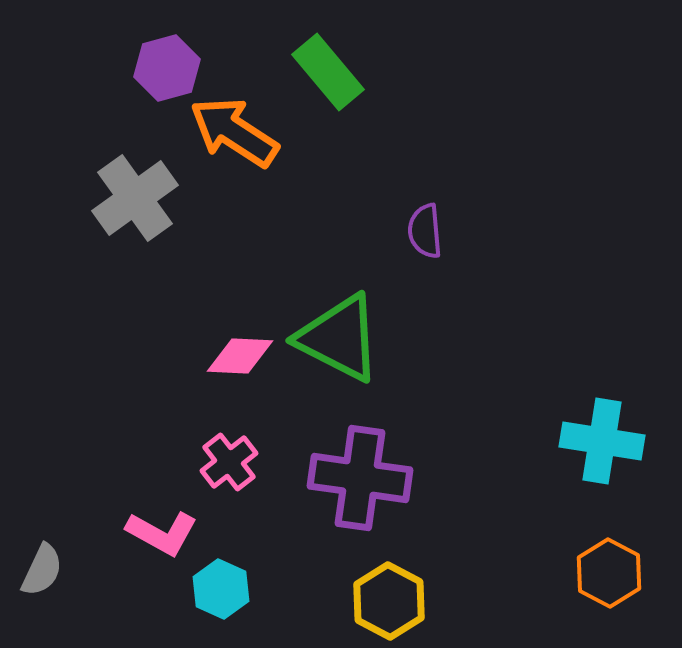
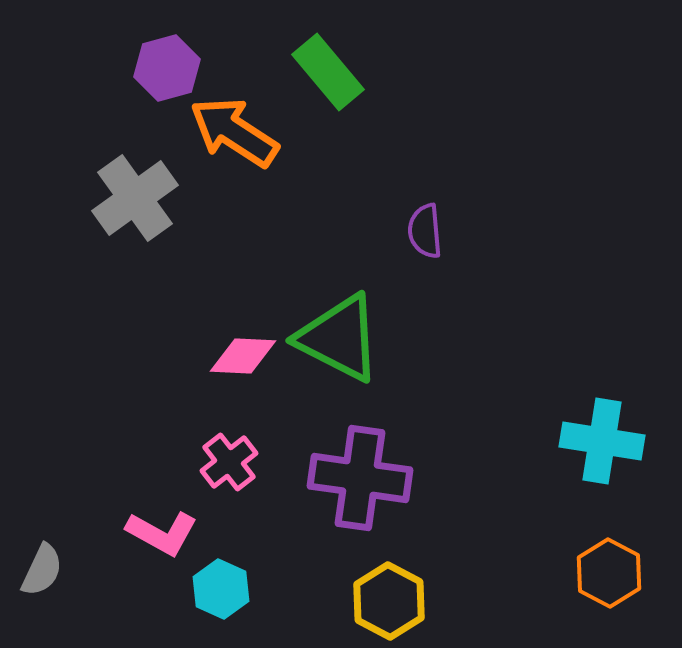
pink diamond: moved 3 px right
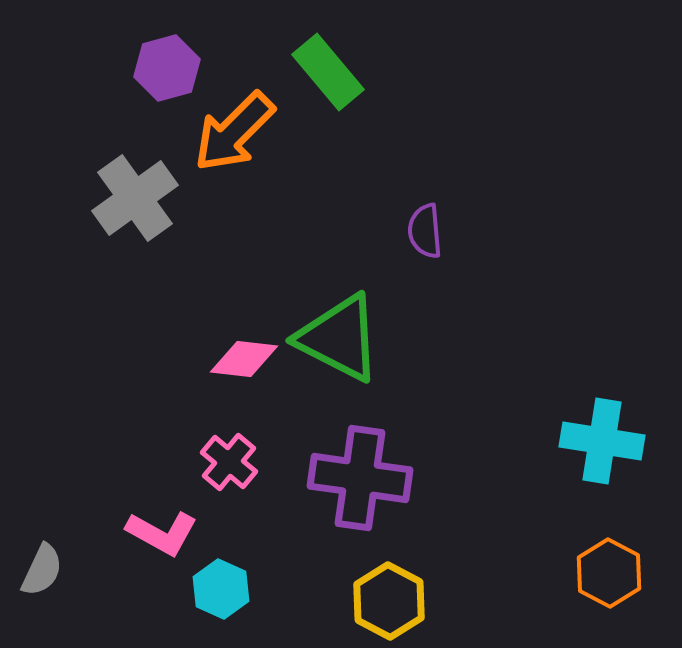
orange arrow: rotated 78 degrees counterclockwise
pink diamond: moved 1 px right, 3 px down; rotated 4 degrees clockwise
pink cross: rotated 12 degrees counterclockwise
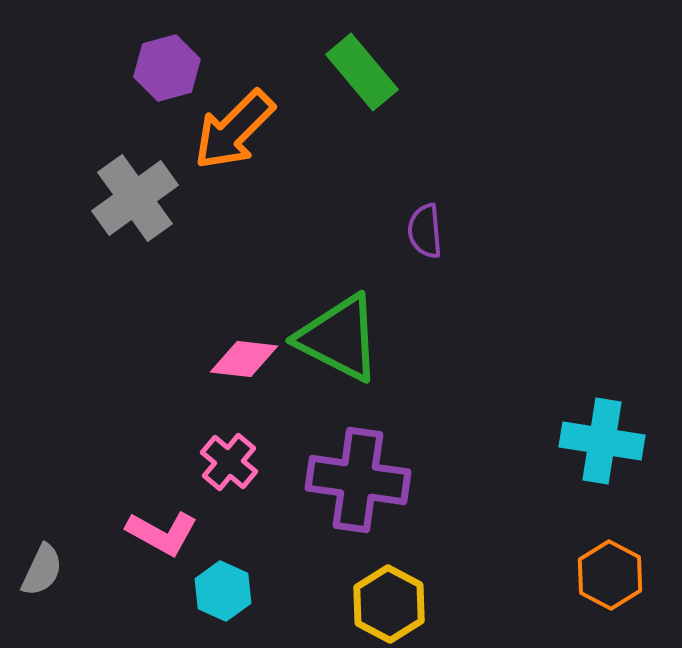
green rectangle: moved 34 px right
orange arrow: moved 2 px up
purple cross: moved 2 px left, 2 px down
orange hexagon: moved 1 px right, 2 px down
cyan hexagon: moved 2 px right, 2 px down
yellow hexagon: moved 3 px down
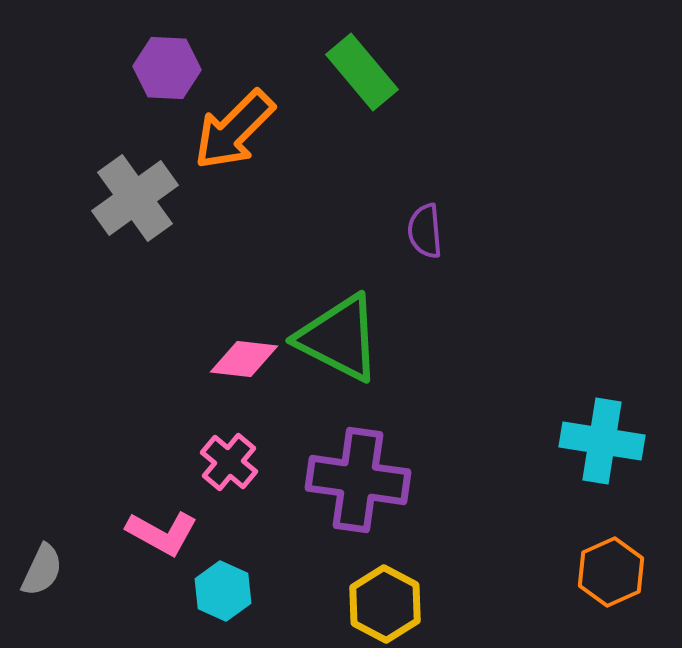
purple hexagon: rotated 18 degrees clockwise
orange hexagon: moved 1 px right, 3 px up; rotated 8 degrees clockwise
yellow hexagon: moved 4 px left
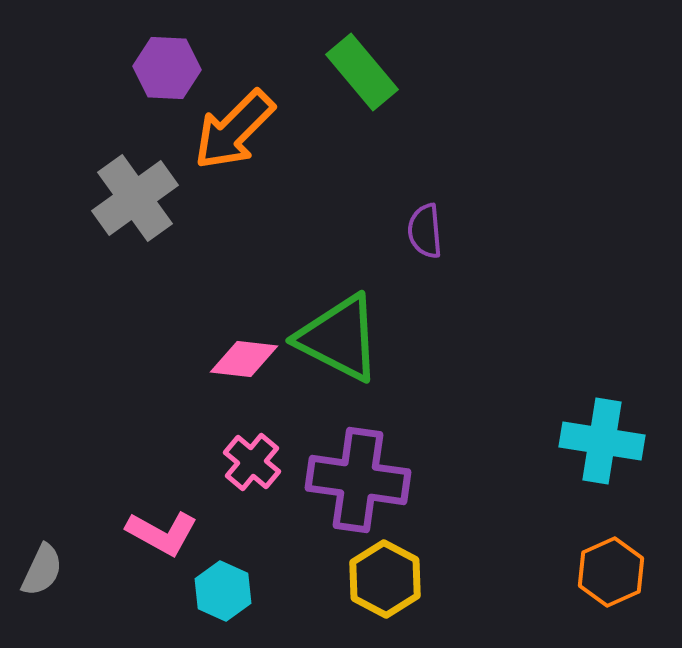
pink cross: moved 23 px right
yellow hexagon: moved 25 px up
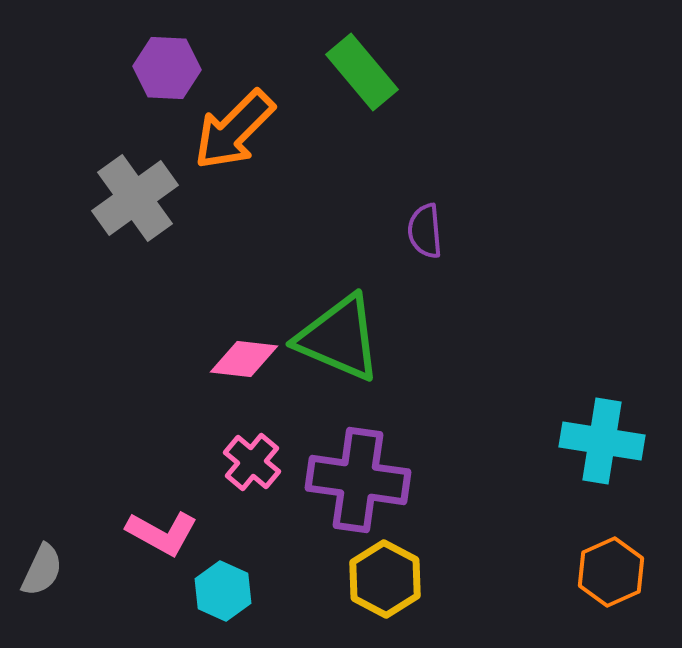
green triangle: rotated 4 degrees counterclockwise
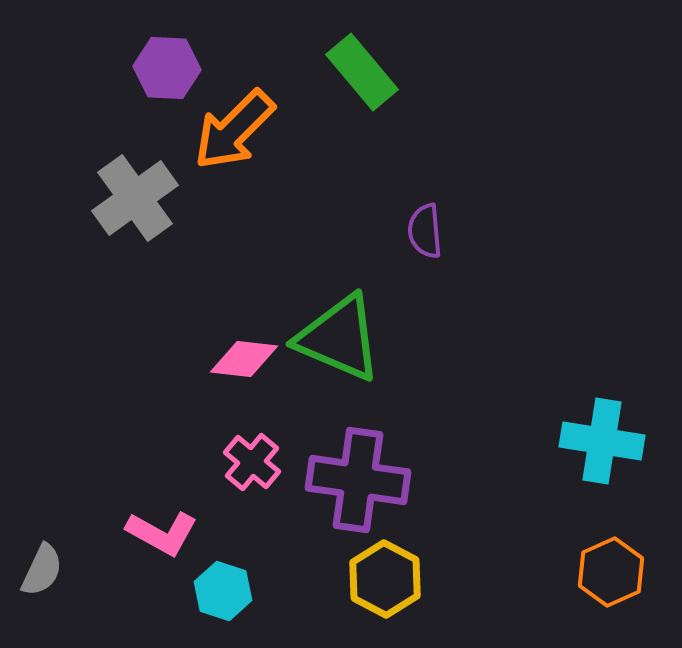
cyan hexagon: rotated 6 degrees counterclockwise
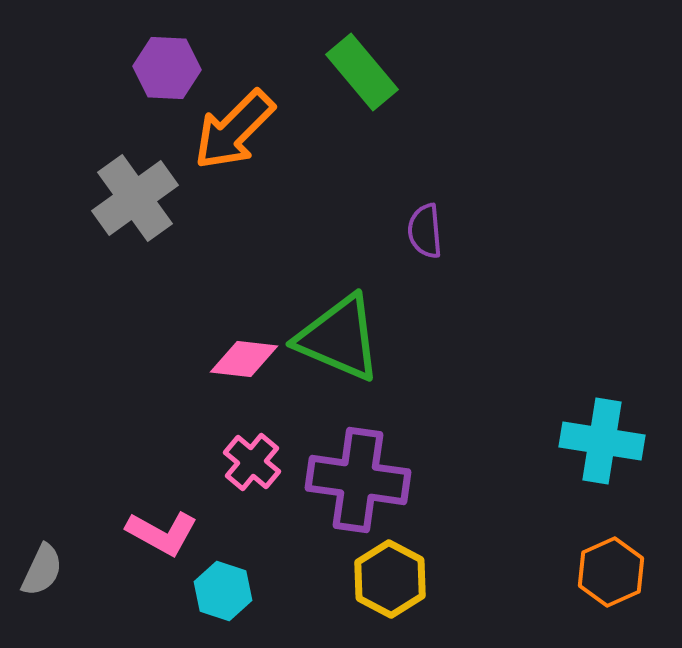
yellow hexagon: moved 5 px right
